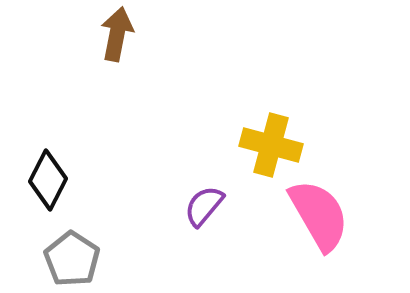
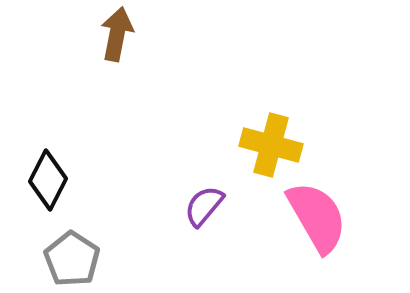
pink semicircle: moved 2 px left, 2 px down
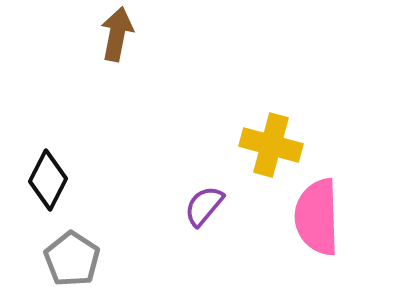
pink semicircle: rotated 152 degrees counterclockwise
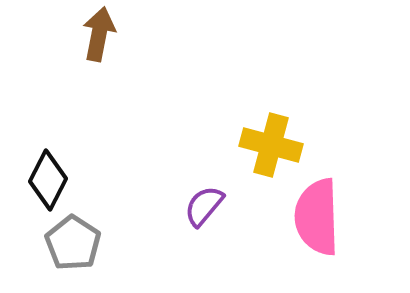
brown arrow: moved 18 px left
gray pentagon: moved 1 px right, 16 px up
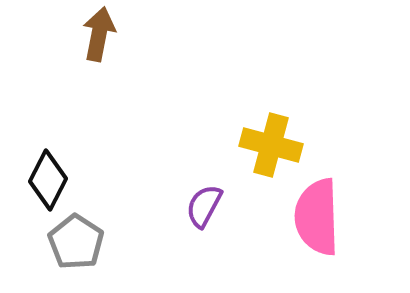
purple semicircle: rotated 12 degrees counterclockwise
gray pentagon: moved 3 px right, 1 px up
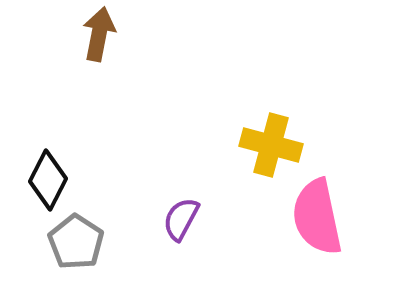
purple semicircle: moved 23 px left, 13 px down
pink semicircle: rotated 10 degrees counterclockwise
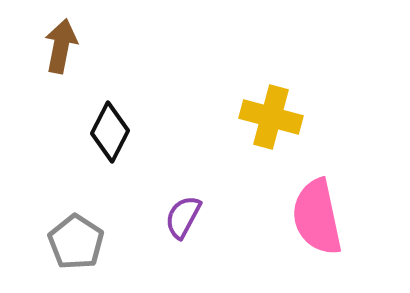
brown arrow: moved 38 px left, 12 px down
yellow cross: moved 28 px up
black diamond: moved 62 px right, 48 px up
purple semicircle: moved 2 px right, 2 px up
